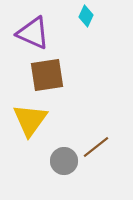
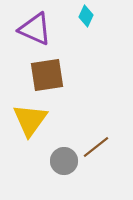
purple triangle: moved 2 px right, 4 px up
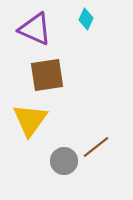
cyan diamond: moved 3 px down
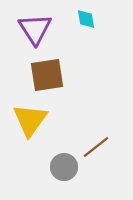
cyan diamond: rotated 35 degrees counterclockwise
purple triangle: rotated 33 degrees clockwise
gray circle: moved 6 px down
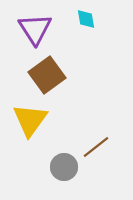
brown square: rotated 27 degrees counterclockwise
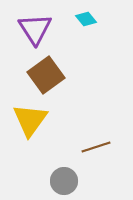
cyan diamond: rotated 30 degrees counterclockwise
brown square: moved 1 px left
brown line: rotated 20 degrees clockwise
gray circle: moved 14 px down
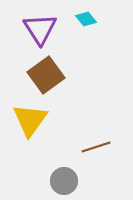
purple triangle: moved 5 px right
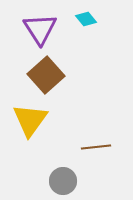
brown square: rotated 6 degrees counterclockwise
brown line: rotated 12 degrees clockwise
gray circle: moved 1 px left
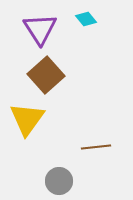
yellow triangle: moved 3 px left, 1 px up
gray circle: moved 4 px left
